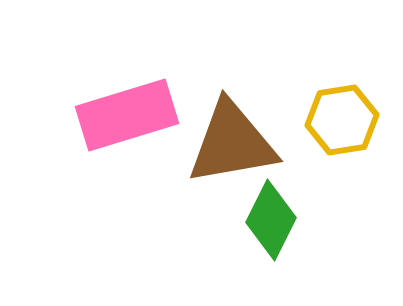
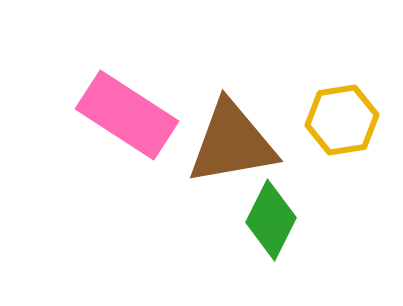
pink rectangle: rotated 50 degrees clockwise
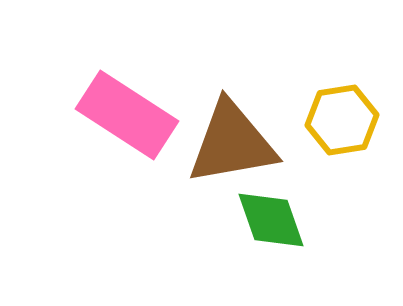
green diamond: rotated 46 degrees counterclockwise
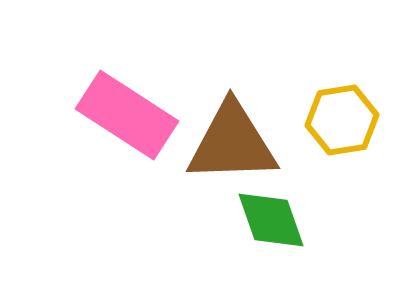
brown triangle: rotated 8 degrees clockwise
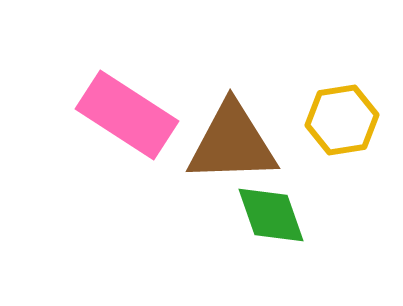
green diamond: moved 5 px up
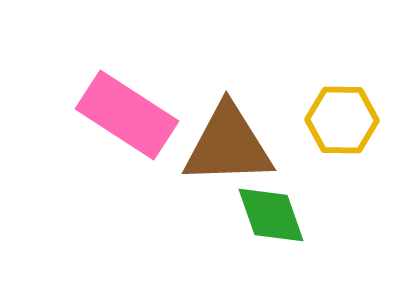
yellow hexagon: rotated 10 degrees clockwise
brown triangle: moved 4 px left, 2 px down
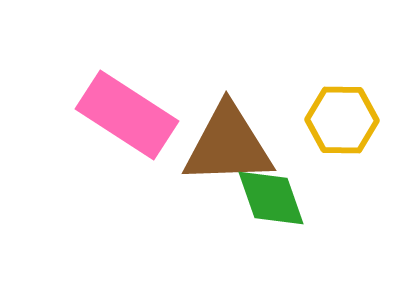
green diamond: moved 17 px up
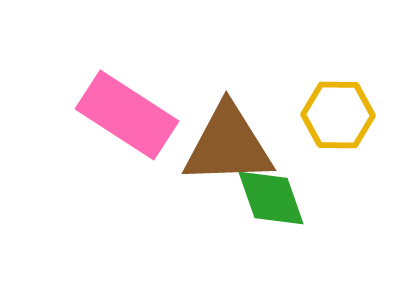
yellow hexagon: moved 4 px left, 5 px up
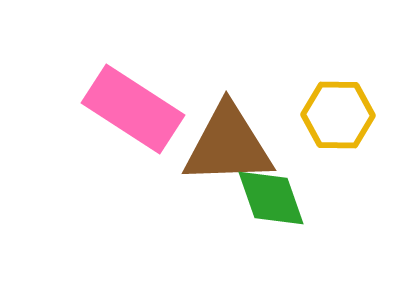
pink rectangle: moved 6 px right, 6 px up
